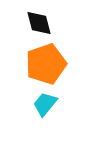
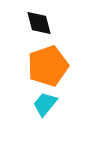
orange pentagon: moved 2 px right, 2 px down
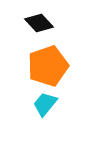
black diamond: rotated 28 degrees counterclockwise
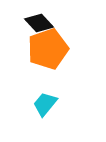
orange pentagon: moved 17 px up
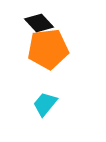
orange pentagon: rotated 12 degrees clockwise
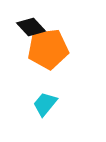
black diamond: moved 8 px left, 4 px down
